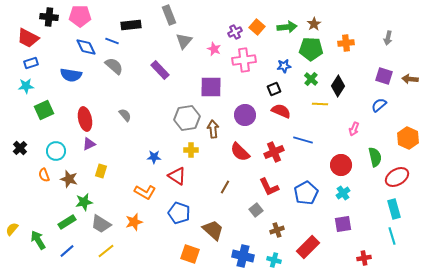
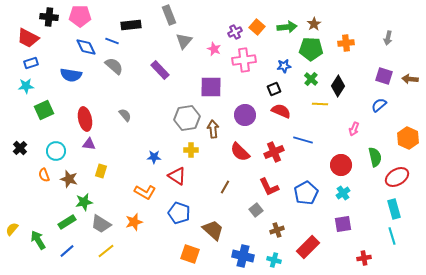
purple triangle at (89, 144): rotated 32 degrees clockwise
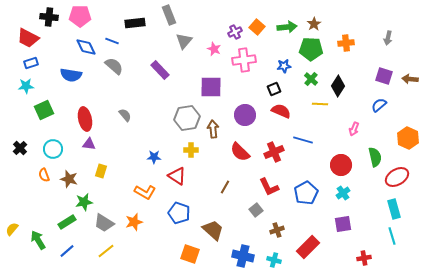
black rectangle at (131, 25): moved 4 px right, 2 px up
cyan circle at (56, 151): moved 3 px left, 2 px up
gray trapezoid at (101, 224): moved 3 px right, 1 px up
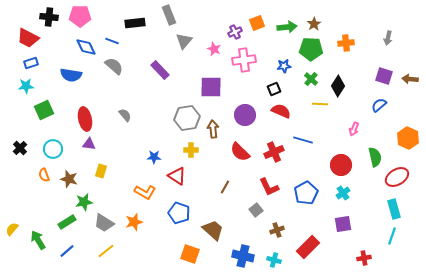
orange square at (257, 27): moved 4 px up; rotated 28 degrees clockwise
cyan line at (392, 236): rotated 36 degrees clockwise
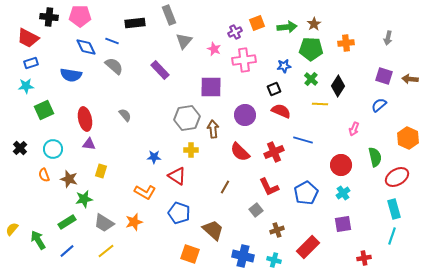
green star at (84, 202): moved 3 px up
